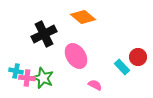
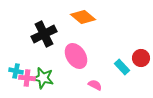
red circle: moved 3 px right, 1 px down
green star: rotated 10 degrees counterclockwise
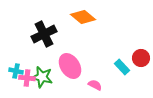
pink ellipse: moved 6 px left, 10 px down
green star: moved 1 px left, 1 px up
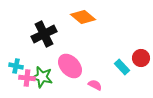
pink ellipse: rotated 10 degrees counterclockwise
cyan cross: moved 5 px up
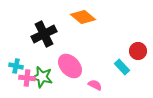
red circle: moved 3 px left, 7 px up
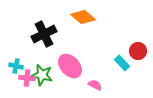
cyan rectangle: moved 4 px up
green star: moved 2 px up
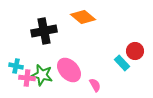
black cross: moved 3 px up; rotated 15 degrees clockwise
red circle: moved 3 px left
pink ellipse: moved 1 px left, 4 px down
pink semicircle: rotated 32 degrees clockwise
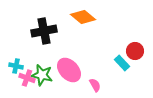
pink cross: rotated 14 degrees clockwise
